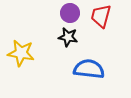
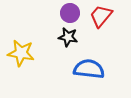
red trapezoid: rotated 25 degrees clockwise
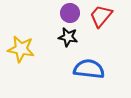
yellow star: moved 4 px up
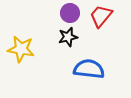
black star: rotated 24 degrees counterclockwise
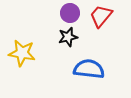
yellow star: moved 1 px right, 4 px down
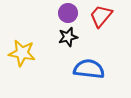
purple circle: moved 2 px left
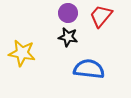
black star: rotated 24 degrees clockwise
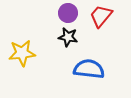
yellow star: rotated 16 degrees counterclockwise
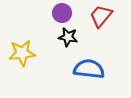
purple circle: moved 6 px left
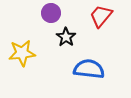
purple circle: moved 11 px left
black star: moved 2 px left; rotated 24 degrees clockwise
